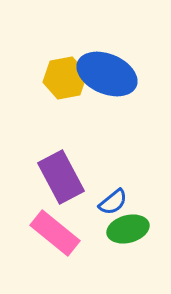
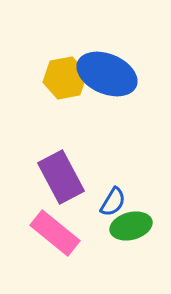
blue semicircle: rotated 20 degrees counterclockwise
green ellipse: moved 3 px right, 3 px up
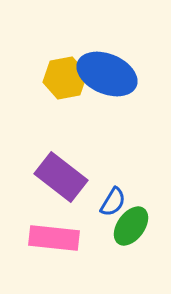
purple rectangle: rotated 24 degrees counterclockwise
green ellipse: rotated 39 degrees counterclockwise
pink rectangle: moved 1 px left, 5 px down; rotated 33 degrees counterclockwise
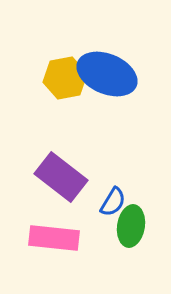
green ellipse: rotated 27 degrees counterclockwise
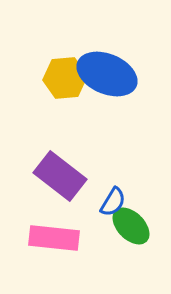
yellow hexagon: rotated 6 degrees clockwise
purple rectangle: moved 1 px left, 1 px up
green ellipse: rotated 54 degrees counterclockwise
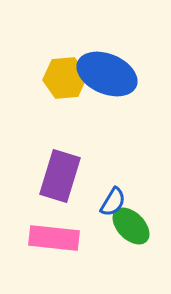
purple rectangle: rotated 69 degrees clockwise
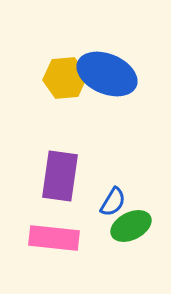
purple rectangle: rotated 9 degrees counterclockwise
green ellipse: rotated 72 degrees counterclockwise
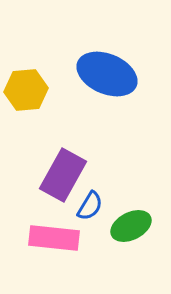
yellow hexagon: moved 39 px left, 12 px down
purple rectangle: moved 3 px right, 1 px up; rotated 21 degrees clockwise
blue semicircle: moved 23 px left, 4 px down
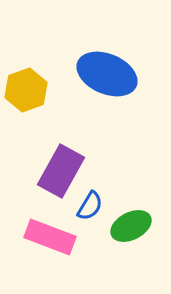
yellow hexagon: rotated 15 degrees counterclockwise
purple rectangle: moved 2 px left, 4 px up
pink rectangle: moved 4 px left, 1 px up; rotated 15 degrees clockwise
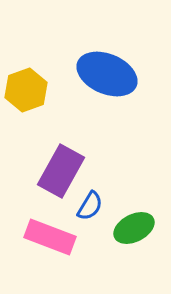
green ellipse: moved 3 px right, 2 px down
